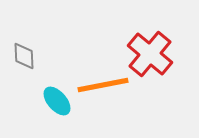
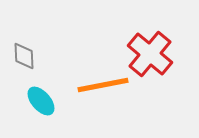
cyan ellipse: moved 16 px left
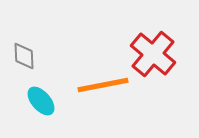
red cross: moved 3 px right
